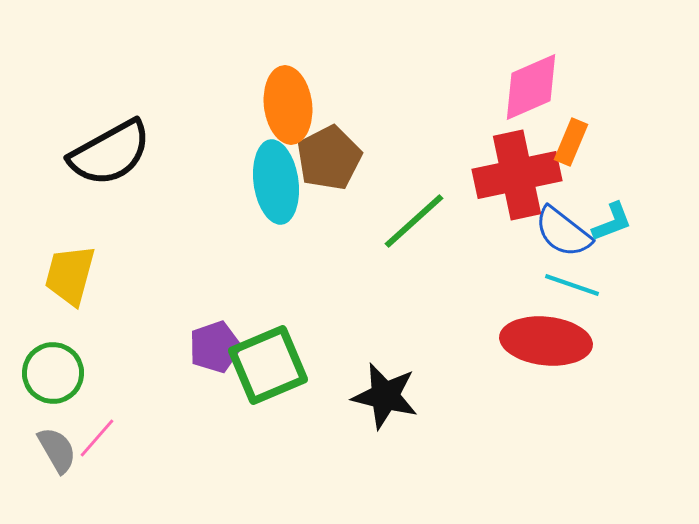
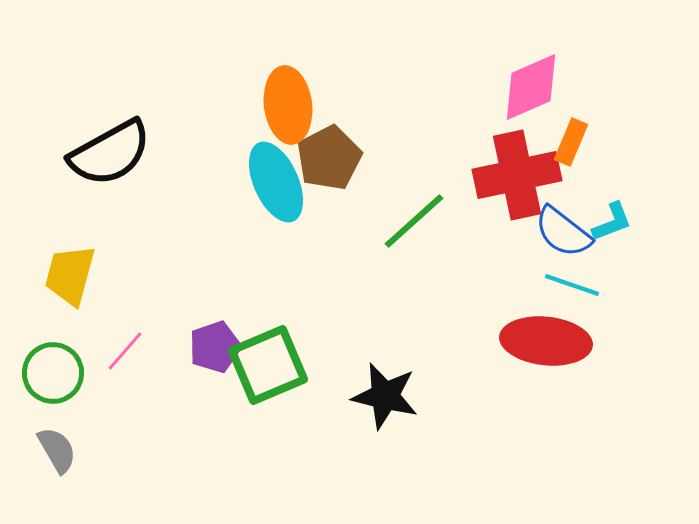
cyan ellipse: rotated 16 degrees counterclockwise
pink line: moved 28 px right, 87 px up
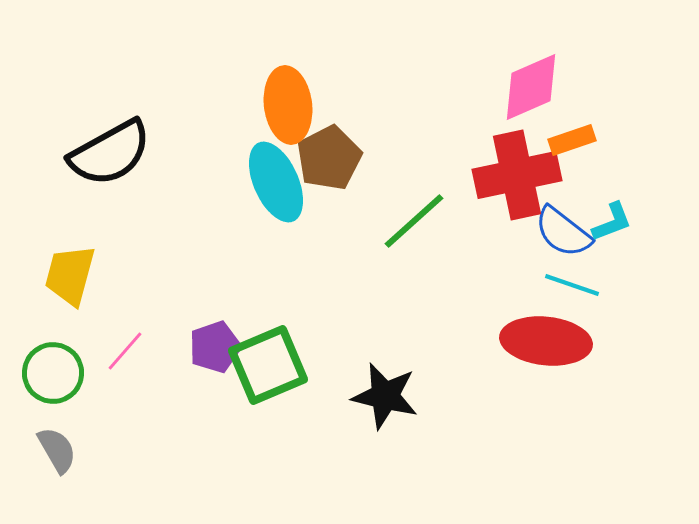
orange rectangle: moved 1 px right, 2 px up; rotated 48 degrees clockwise
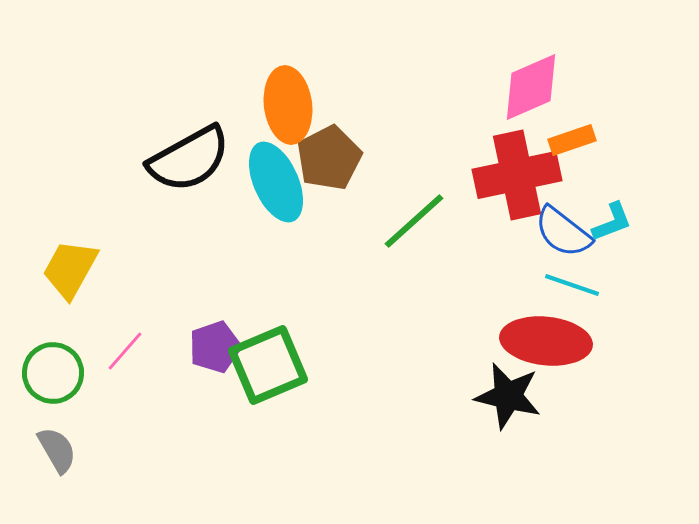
black semicircle: moved 79 px right, 6 px down
yellow trapezoid: moved 6 px up; rotated 14 degrees clockwise
black star: moved 123 px right
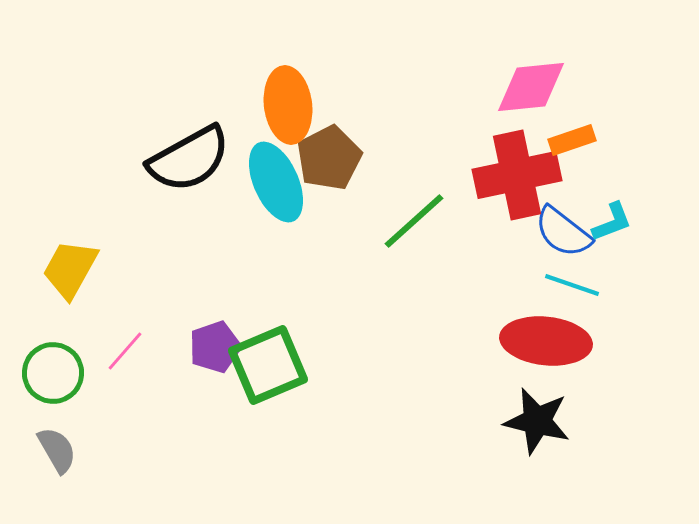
pink diamond: rotated 18 degrees clockwise
black star: moved 29 px right, 25 px down
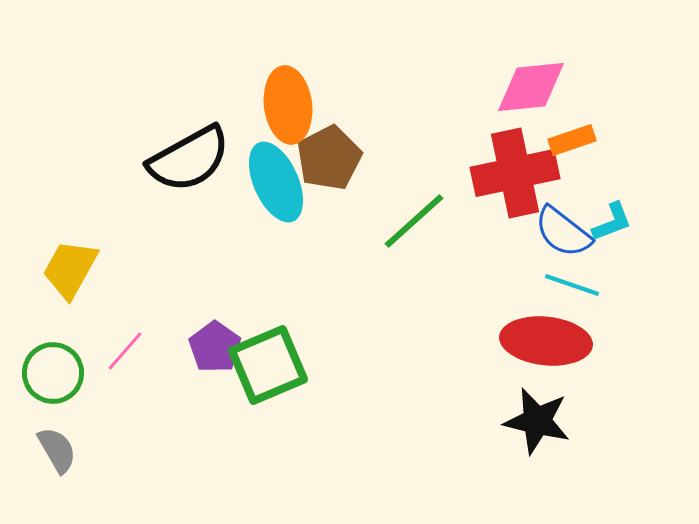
red cross: moved 2 px left, 2 px up
purple pentagon: rotated 18 degrees counterclockwise
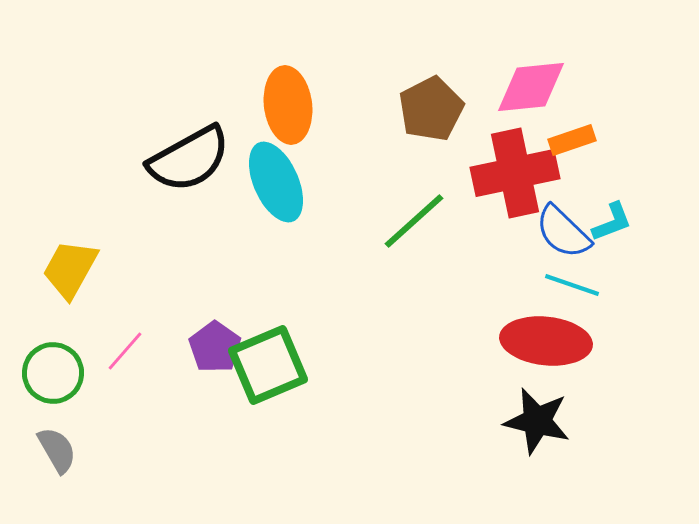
brown pentagon: moved 102 px right, 49 px up
blue semicircle: rotated 6 degrees clockwise
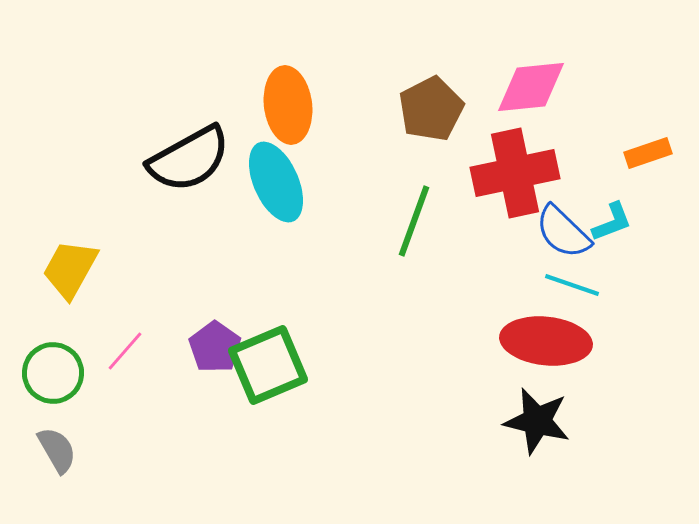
orange rectangle: moved 76 px right, 13 px down
green line: rotated 28 degrees counterclockwise
